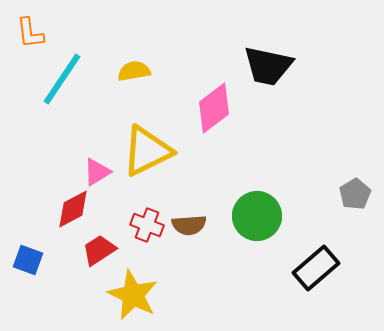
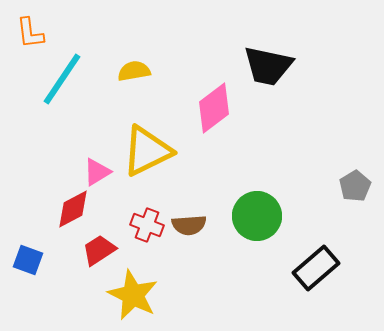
gray pentagon: moved 8 px up
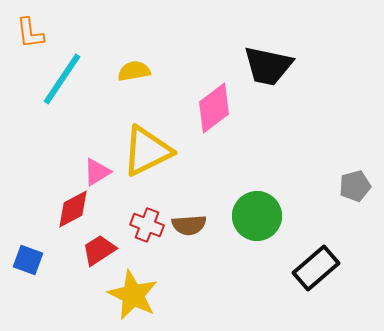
gray pentagon: rotated 16 degrees clockwise
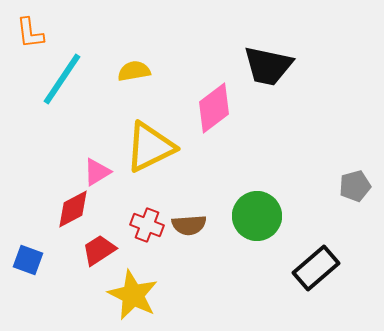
yellow triangle: moved 3 px right, 4 px up
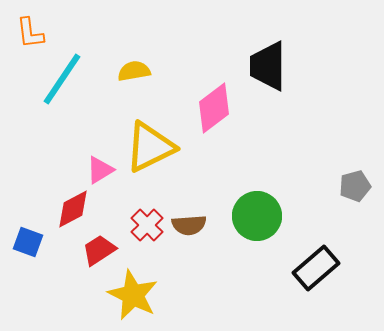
black trapezoid: rotated 78 degrees clockwise
pink triangle: moved 3 px right, 2 px up
red cross: rotated 24 degrees clockwise
blue square: moved 18 px up
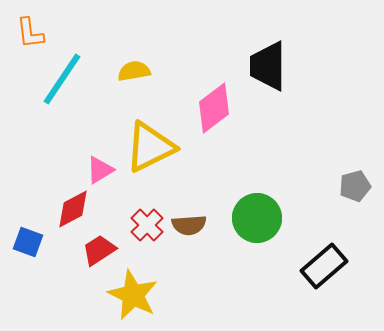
green circle: moved 2 px down
black rectangle: moved 8 px right, 2 px up
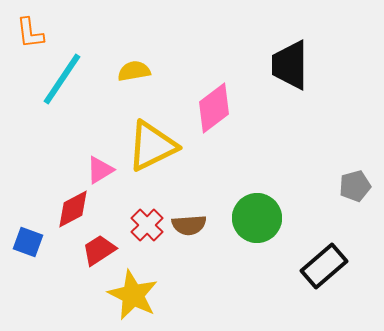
black trapezoid: moved 22 px right, 1 px up
yellow triangle: moved 2 px right, 1 px up
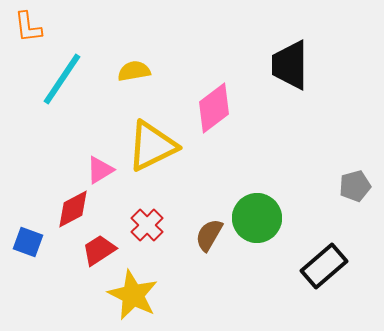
orange L-shape: moved 2 px left, 6 px up
brown semicircle: moved 20 px right, 10 px down; rotated 124 degrees clockwise
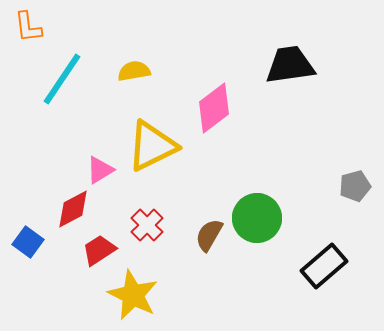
black trapezoid: rotated 82 degrees clockwise
blue square: rotated 16 degrees clockwise
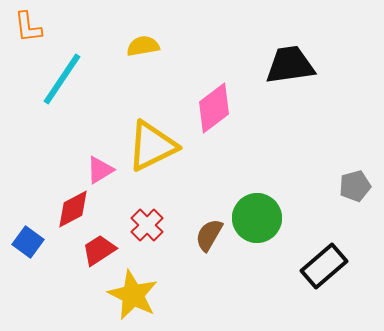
yellow semicircle: moved 9 px right, 25 px up
